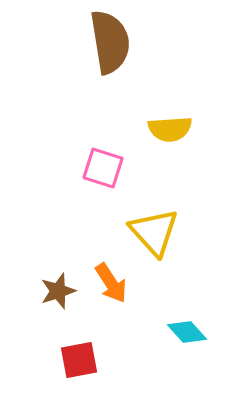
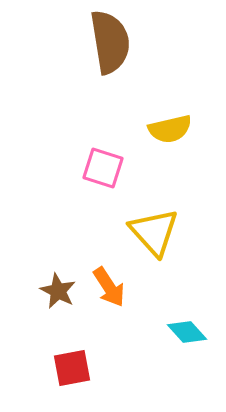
yellow semicircle: rotated 9 degrees counterclockwise
orange arrow: moved 2 px left, 4 px down
brown star: rotated 27 degrees counterclockwise
red square: moved 7 px left, 8 px down
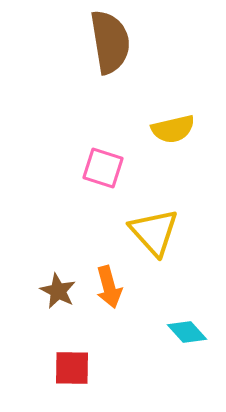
yellow semicircle: moved 3 px right
orange arrow: rotated 18 degrees clockwise
red square: rotated 12 degrees clockwise
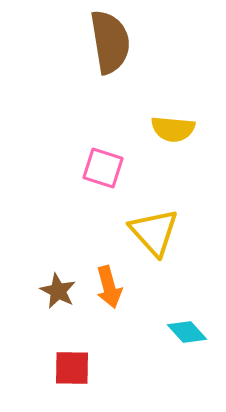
yellow semicircle: rotated 18 degrees clockwise
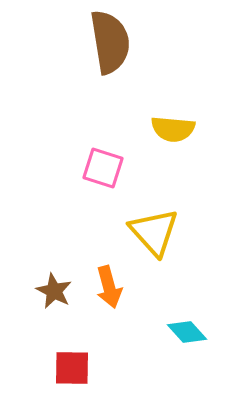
brown star: moved 4 px left
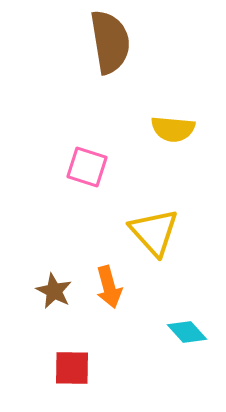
pink square: moved 16 px left, 1 px up
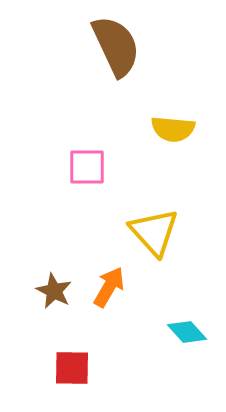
brown semicircle: moved 6 px right, 4 px down; rotated 16 degrees counterclockwise
pink square: rotated 18 degrees counterclockwise
orange arrow: rotated 135 degrees counterclockwise
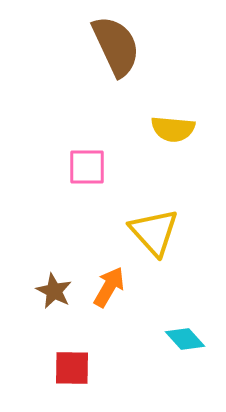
cyan diamond: moved 2 px left, 7 px down
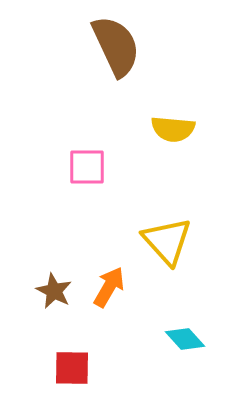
yellow triangle: moved 13 px right, 9 px down
